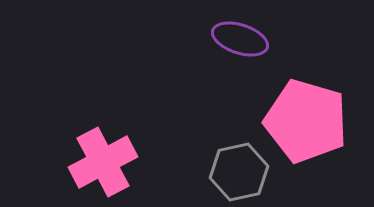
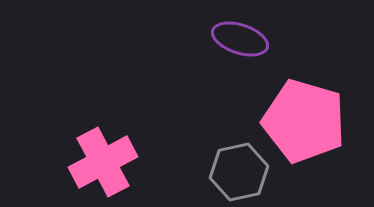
pink pentagon: moved 2 px left
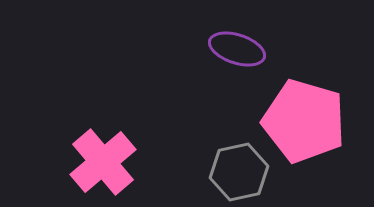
purple ellipse: moved 3 px left, 10 px down
pink cross: rotated 12 degrees counterclockwise
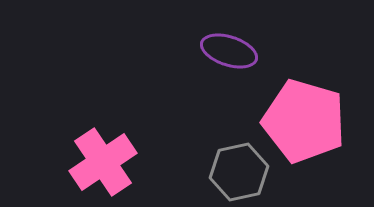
purple ellipse: moved 8 px left, 2 px down
pink cross: rotated 6 degrees clockwise
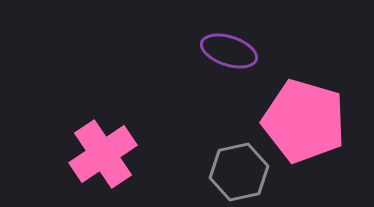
pink cross: moved 8 px up
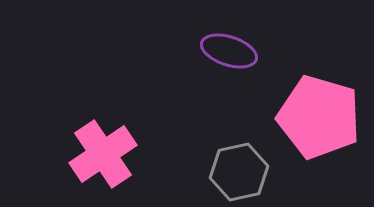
pink pentagon: moved 15 px right, 4 px up
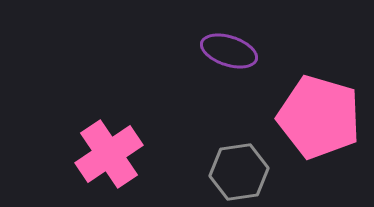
pink cross: moved 6 px right
gray hexagon: rotated 4 degrees clockwise
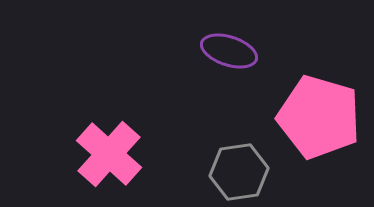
pink cross: rotated 14 degrees counterclockwise
